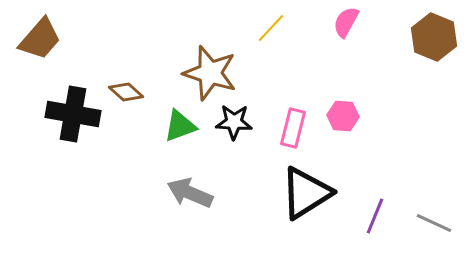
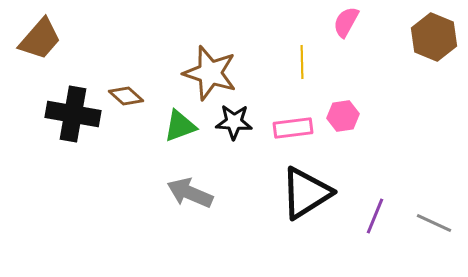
yellow line: moved 31 px right, 34 px down; rotated 44 degrees counterclockwise
brown diamond: moved 4 px down
pink hexagon: rotated 12 degrees counterclockwise
pink rectangle: rotated 69 degrees clockwise
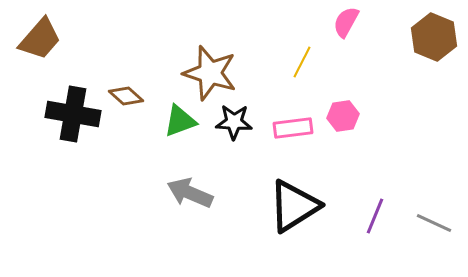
yellow line: rotated 28 degrees clockwise
green triangle: moved 5 px up
black triangle: moved 12 px left, 13 px down
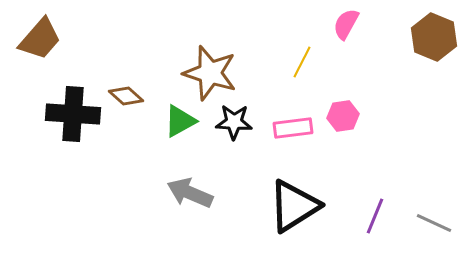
pink semicircle: moved 2 px down
black cross: rotated 6 degrees counterclockwise
green triangle: rotated 9 degrees counterclockwise
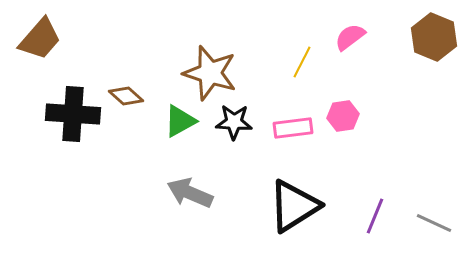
pink semicircle: moved 4 px right, 13 px down; rotated 24 degrees clockwise
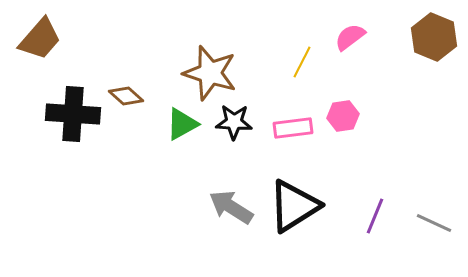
green triangle: moved 2 px right, 3 px down
gray arrow: moved 41 px right, 14 px down; rotated 9 degrees clockwise
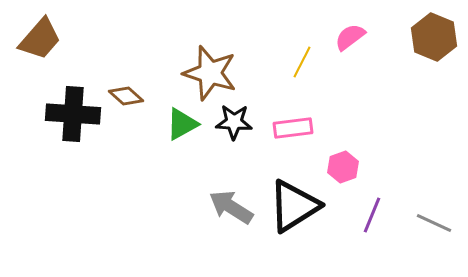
pink hexagon: moved 51 px down; rotated 12 degrees counterclockwise
purple line: moved 3 px left, 1 px up
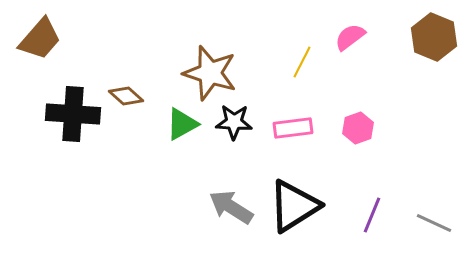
pink hexagon: moved 15 px right, 39 px up
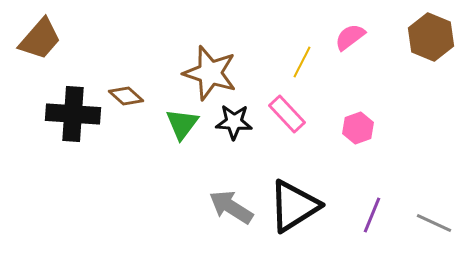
brown hexagon: moved 3 px left
green triangle: rotated 24 degrees counterclockwise
pink rectangle: moved 6 px left, 14 px up; rotated 54 degrees clockwise
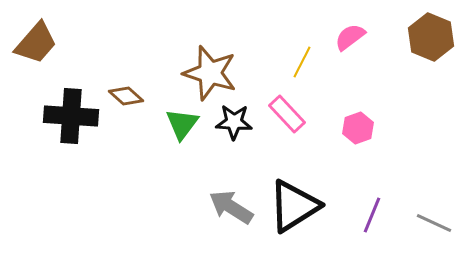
brown trapezoid: moved 4 px left, 4 px down
black cross: moved 2 px left, 2 px down
